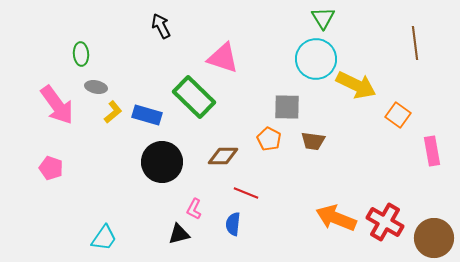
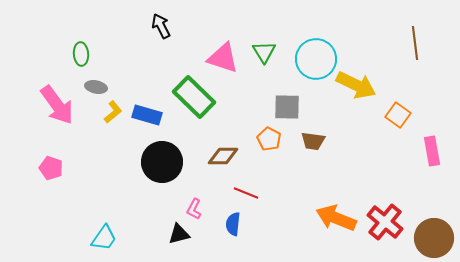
green triangle: moved 59 px left, 34 px down
red cross: rotated 9 degrees clockwise
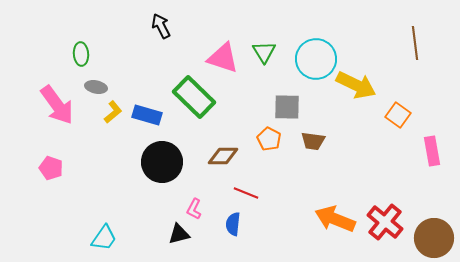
orange arrow: moved 1 px left, 1 px down
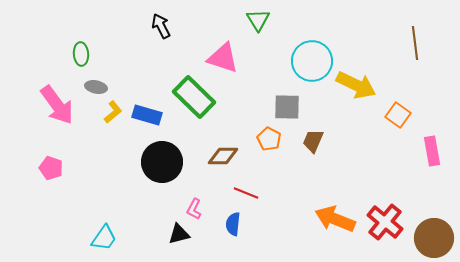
green triangle: moved 6 px left, 32 px up
cyan circle: moved 4 px left, 2 px down
brown trapezoid: rotated 105 degrees clockwise
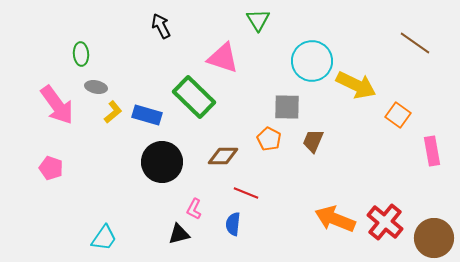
brown line: rotated 48 degrees counterclockwise
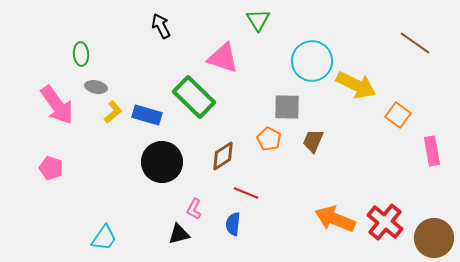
brown diamond: rotated 32 degrees counterclockwise
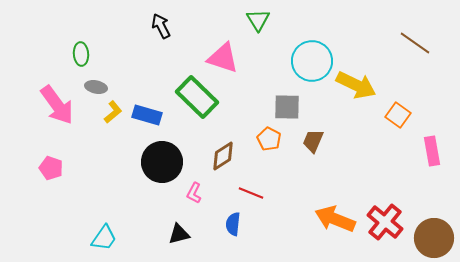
green rectangle: moved 3 px right
red line: moved 5 px right
pink L-shape: moved 16 px up
